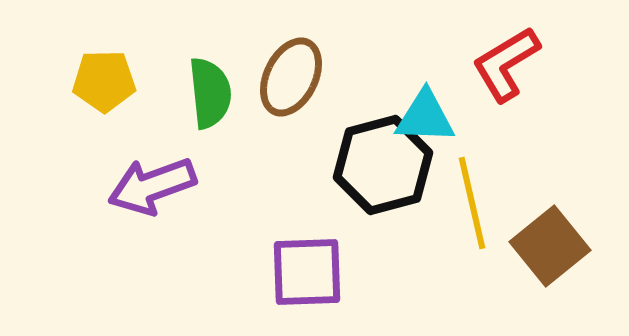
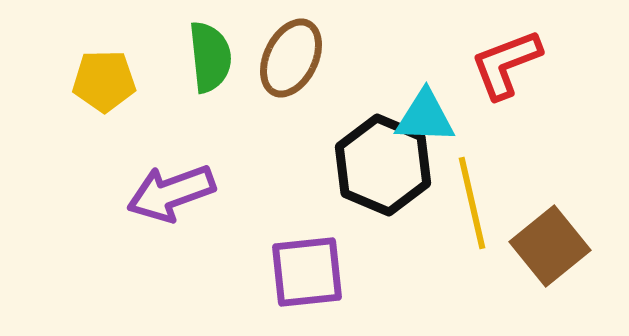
red L-shape: rotated 10 degrees clockwise
brown ellipse: moved 19 px up
green semicircle: moved 36 px up
black hexagon: rotated 22 degrees counterclockwise
purple arrow: moved 19 px right, 7 px down
purple square: rotated 4 degrees counterclockwise
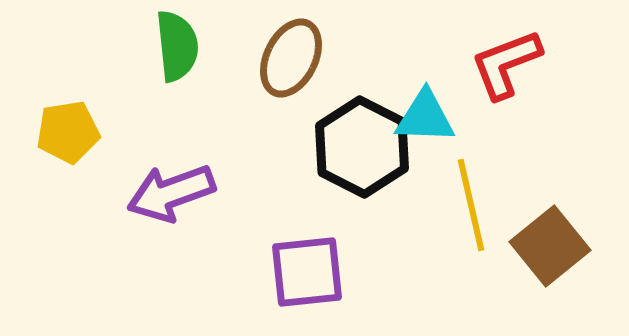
green semicircle: moved 33 px left, 11 px up
yellow pentagon: moved 36 px left, 51 px down; rotated 8 degrees counterclockwise
black hexagon: moved 21 px left, 18 px up; rotated 4 degrees clockwise
yellow line: moved 1 px left, 2 px down
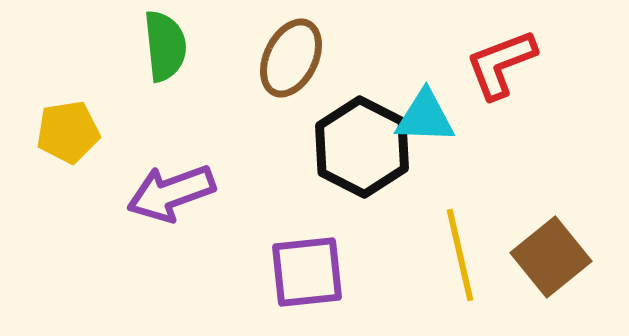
green semicircle: moved 12 px left
red L-shape: moved 5 px left
yellow line: moved 11 px left, 50 px down
brown square: moved 1 px right, 11 px down
